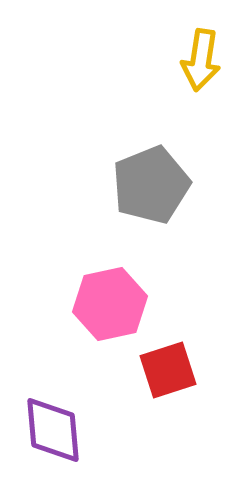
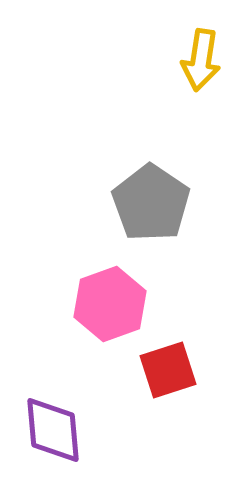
gray pentagon: moved 18 px down; rotated 16 degrees counterclockwise
pink hexagon: rotated 8 degrees counterclockwise
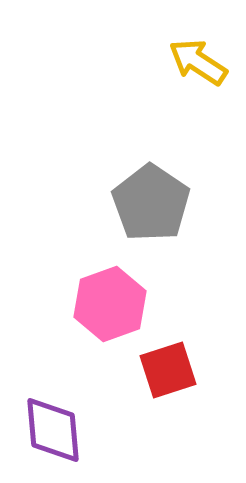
yellow arrow: moved 3 px left, 2 px down; rotated 114 degrees clockwise
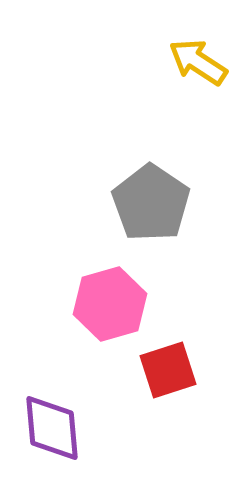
pink hexagon: rotated 4 degrees clockwise
purple diamond: moved 1 px left, 2 px up
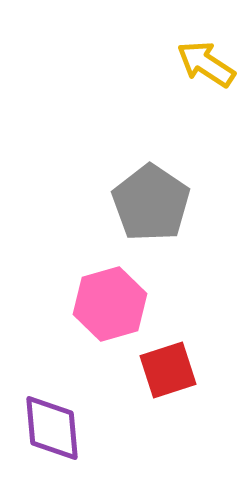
yellow arrow: moved 8 px right, 2 px down
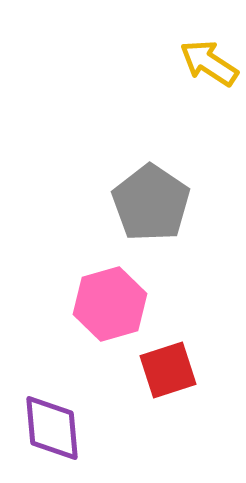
yellow arrow: moved 3 px right, 1 px up
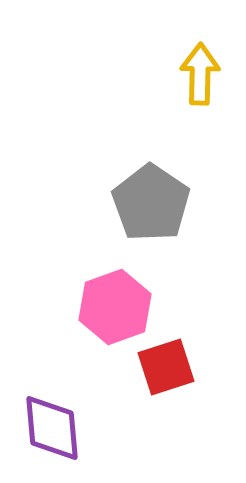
yellow arrow: moved 9 px left, 11 px down; rotated 58 degrees clockwise
pink hexagon: moved 5 px right, 3 px down; rotated 4 degrees counterclockwise
red square: moved 2 px left, 3 px up
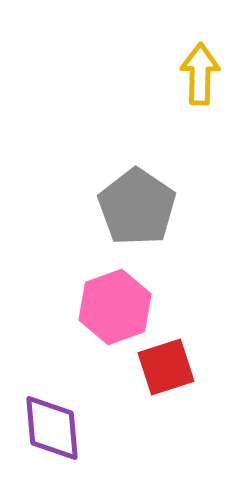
gray pentagon: moved 14 px left, 4 px down
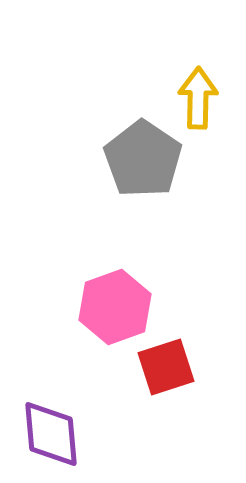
yellow arrow: moved 2 px left, 24 px down
gray pentagon: moved 6 px right, 48 px up
purple diamond: moved 1 px left, 6 px down
